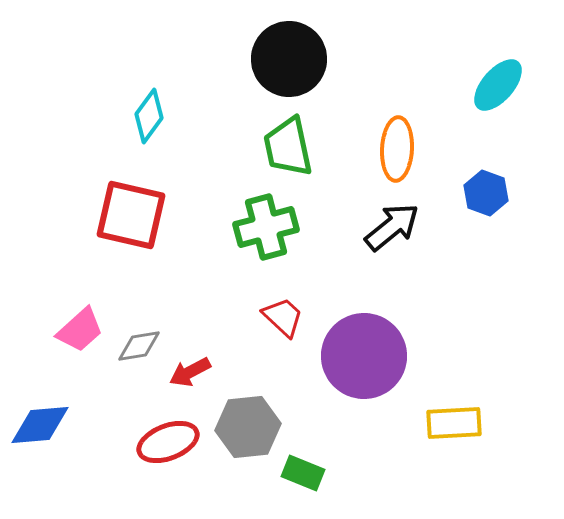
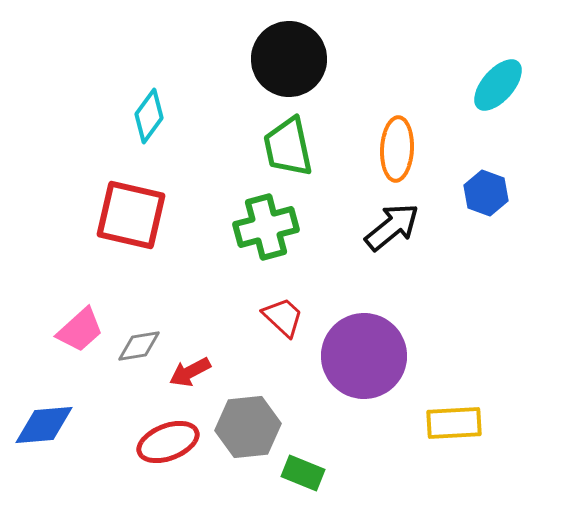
blue diamond: moved 4 px right
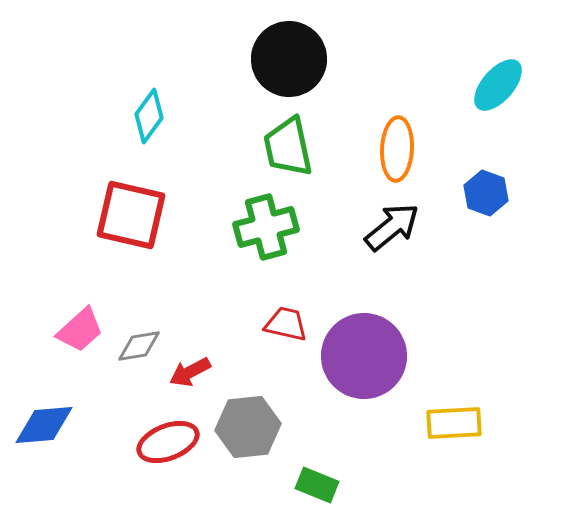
red trapezoid: moved 3 px right, 7 px down; rotated 30 degrees counterclockwise
green rectangle: moved 14 px right, 12 px down
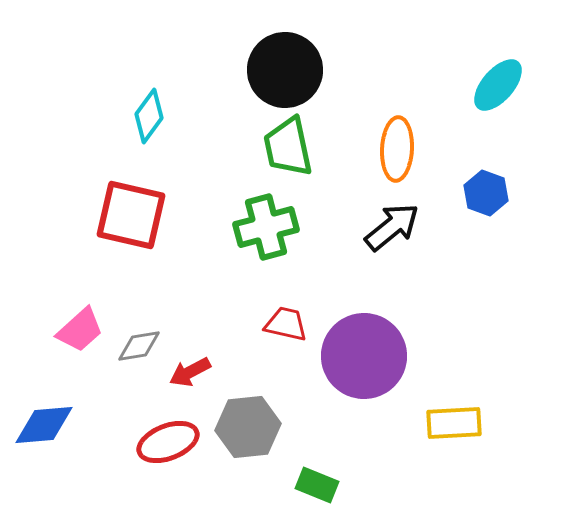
black circle: moved 4 px left, 11 px down
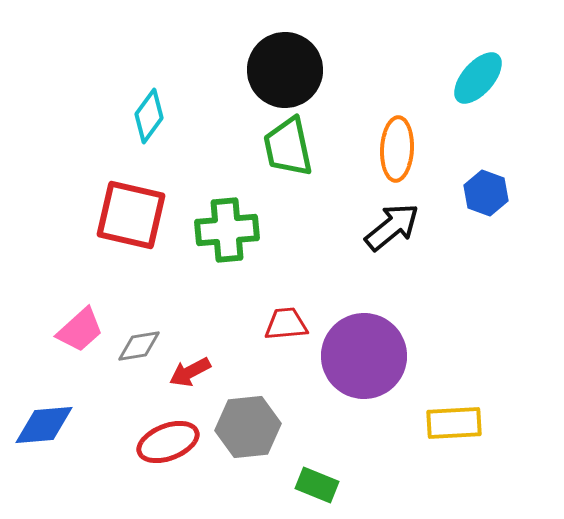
cyan ellipse: moved 20 px left, 7 px up
green cross: moved 39 px left, 3 px down; rotated 10 degrees clockwise
red trapezoid: rotated 18 degrees counterclockwise
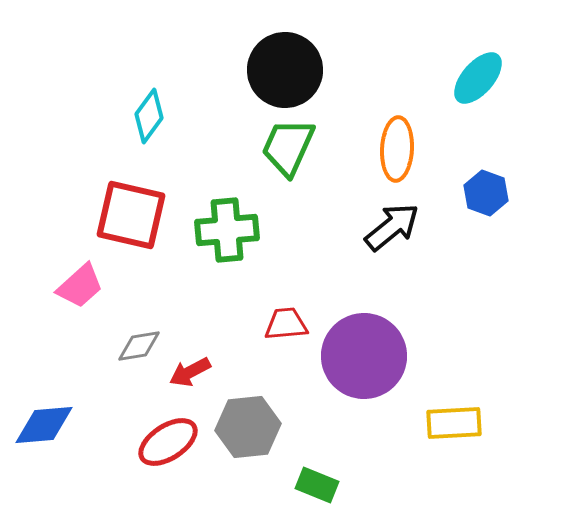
green trapezoid: rotated 36 degrees clockwise
pink trapezoid: moved 44 px up
red ellipse: rotated 12 degrees counterclockwise
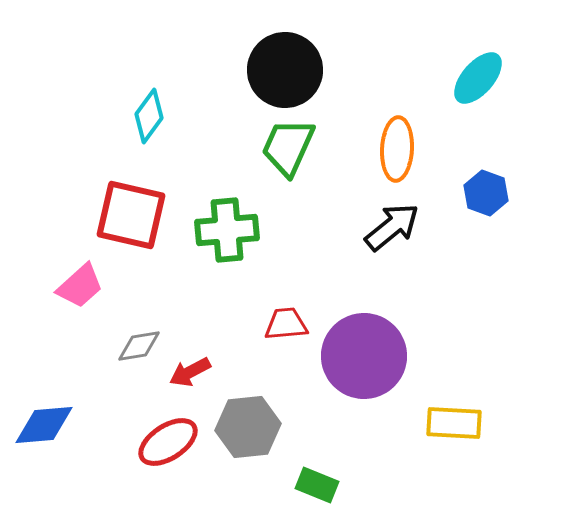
yellow rectangle: rotated 6 degrees clockwise
